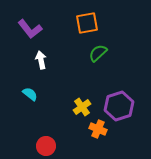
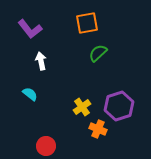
white arrow: moved 1 px down
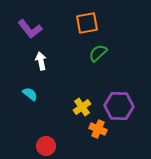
purple hexagon: rotated 20 degrees clockwise
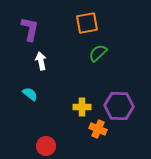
purple L-shape: rotated 130 degrees counterclockwise
yellow cross: rotated 36 degrees clockwise
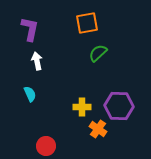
white arrow: moved 4 px left
cyan semicircle: rotated 28 degrees clockwise
orange cross: rotated 12 degrees clockwise
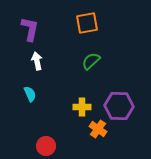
green semicircle: moved 7 px left, 8 px down
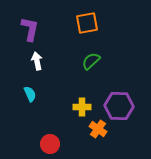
red circle: moved 4 px right, 2 px up
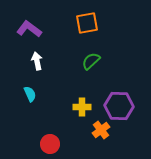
purple L-shape: moved 1 px left; rotated 65 degrees counterclockwise
orange cross: moved 3 px right, 1 px down; rotated 18 degrees clockwise
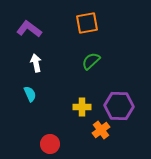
white arrow: moved 1 px left, 2 px down
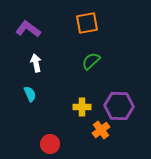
purple L-shape: moved 1 px left
